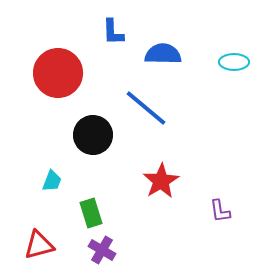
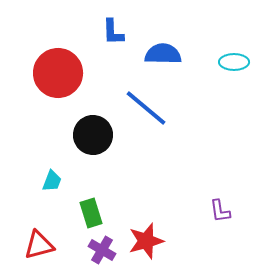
red star: moved 15 px left, 60 px down; rotated 15 degrees clockwise
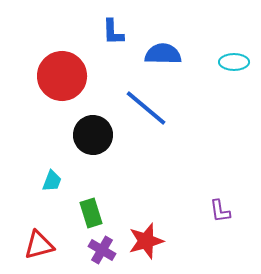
red circle: moved 4 px right, 3 px down
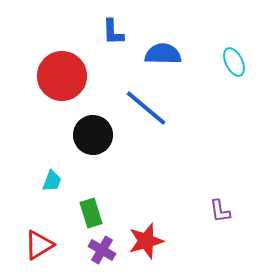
cyan ellipse: rotated 64 degrees clockwise
red triangle: rotated 16 degrees counterclockwise
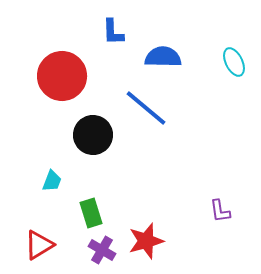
blue semicircle: moved 3 px down
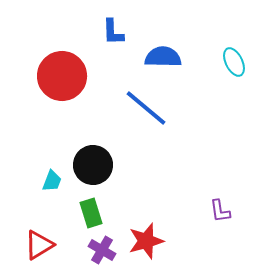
black circle: moved 30 px down
